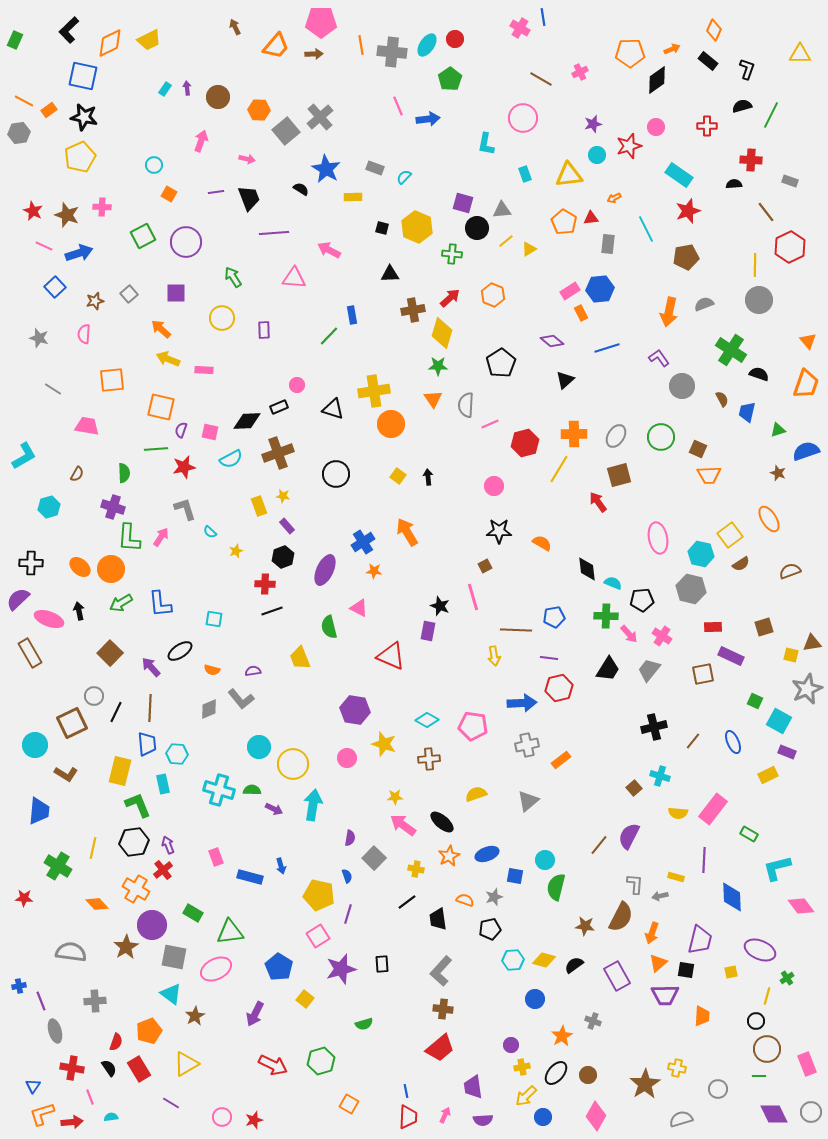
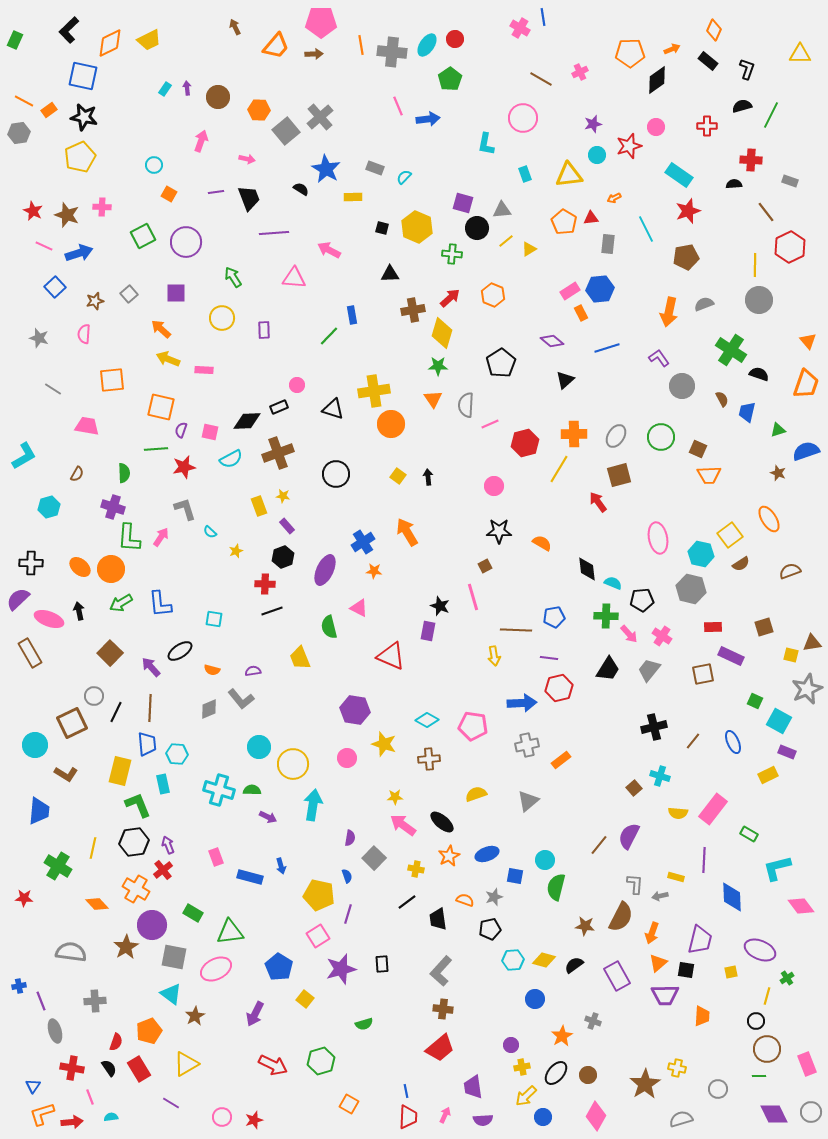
purple arrow at (274, 809): moved 6 px left, 8 px down
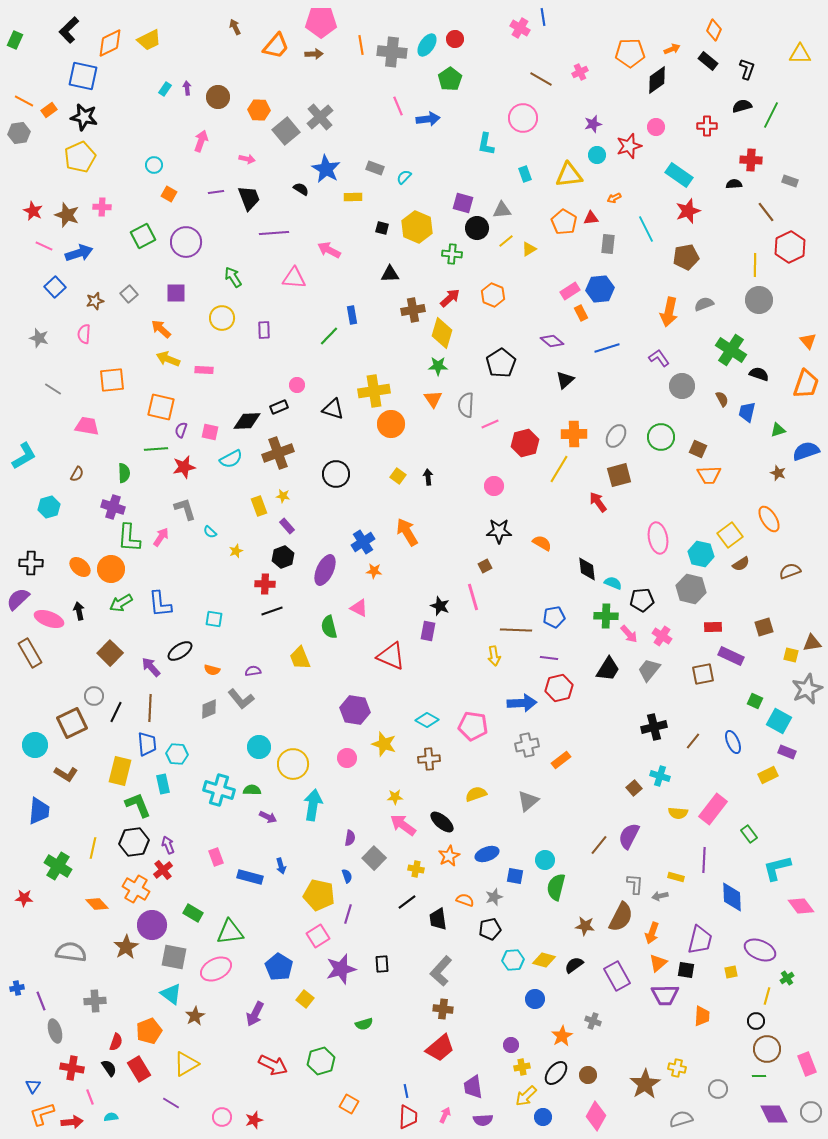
green rectangle at (749, 834): rotated 24 degrees clockwise
blue cross at (19, 986): moved 2 px left, 2 px down
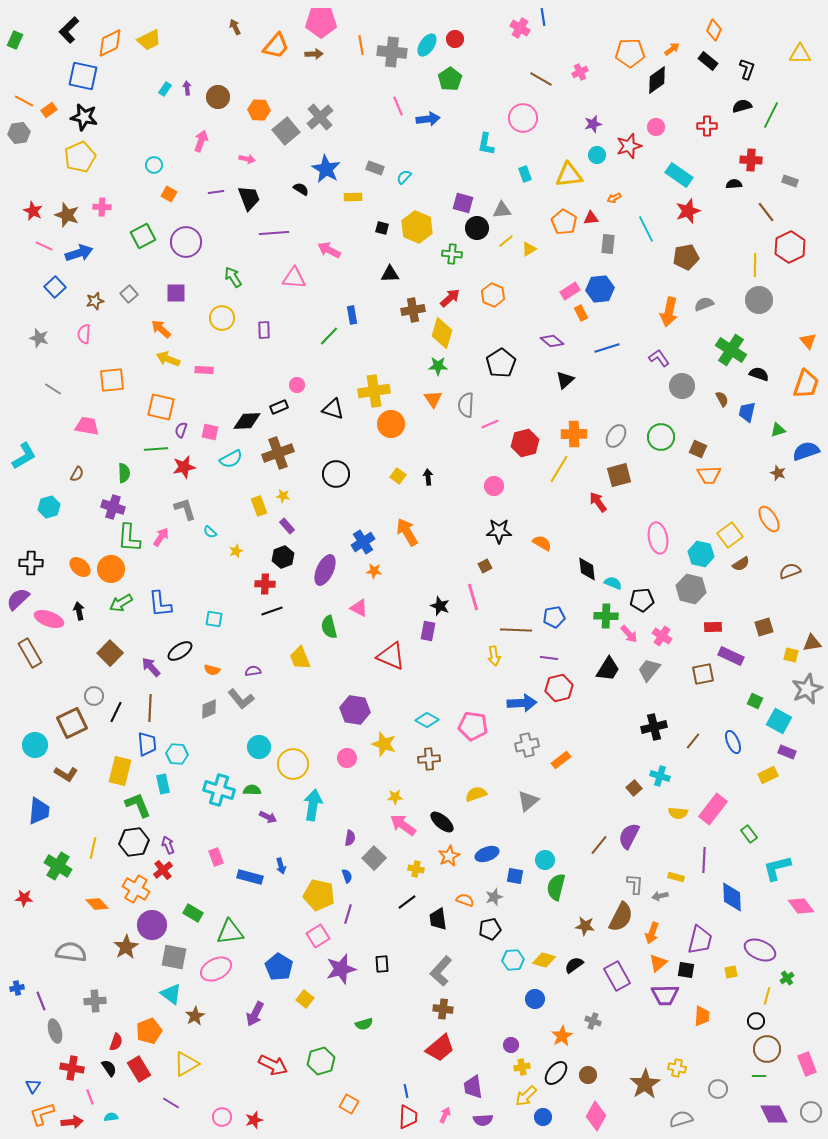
orange arrow at (672, 49): rotated 14 degrees counterclockwise
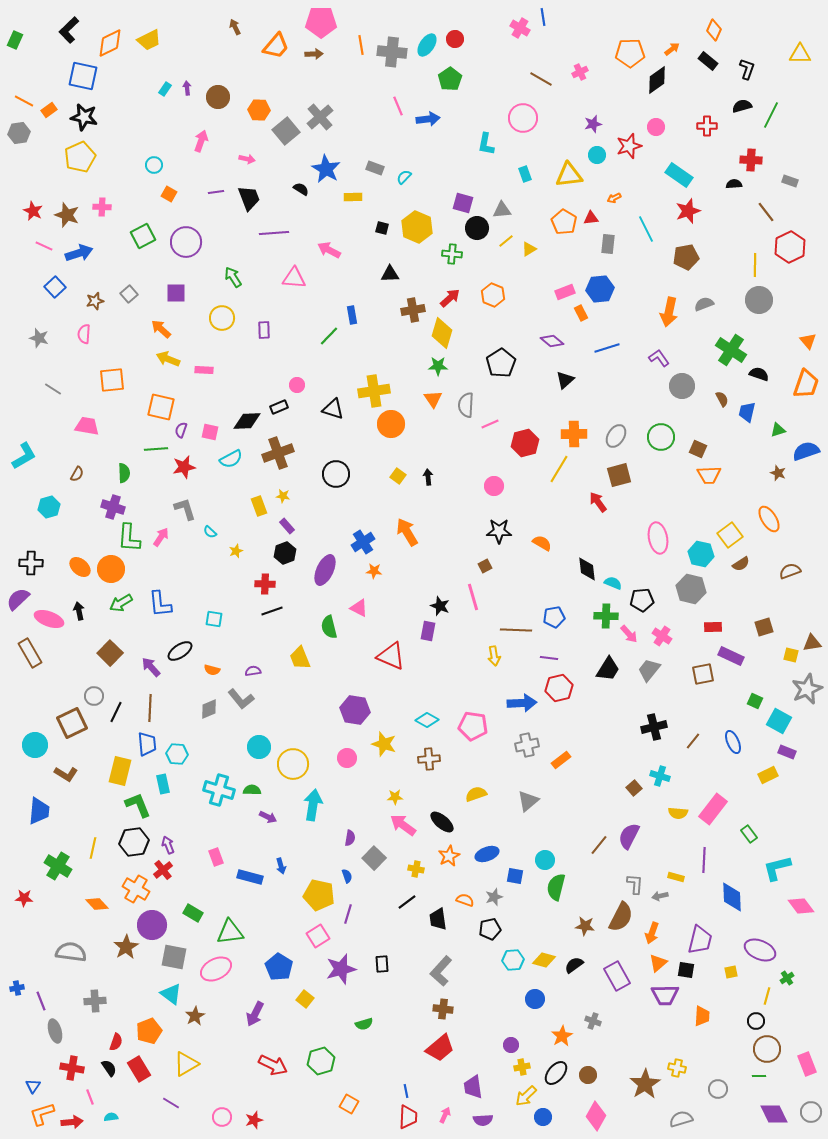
pink rectangle at (570, 291): moved 5 px left, 1 px down; rotated 12 degrees clockwise
black hexagon at (283, 557): moved 2 px right, 4 px up
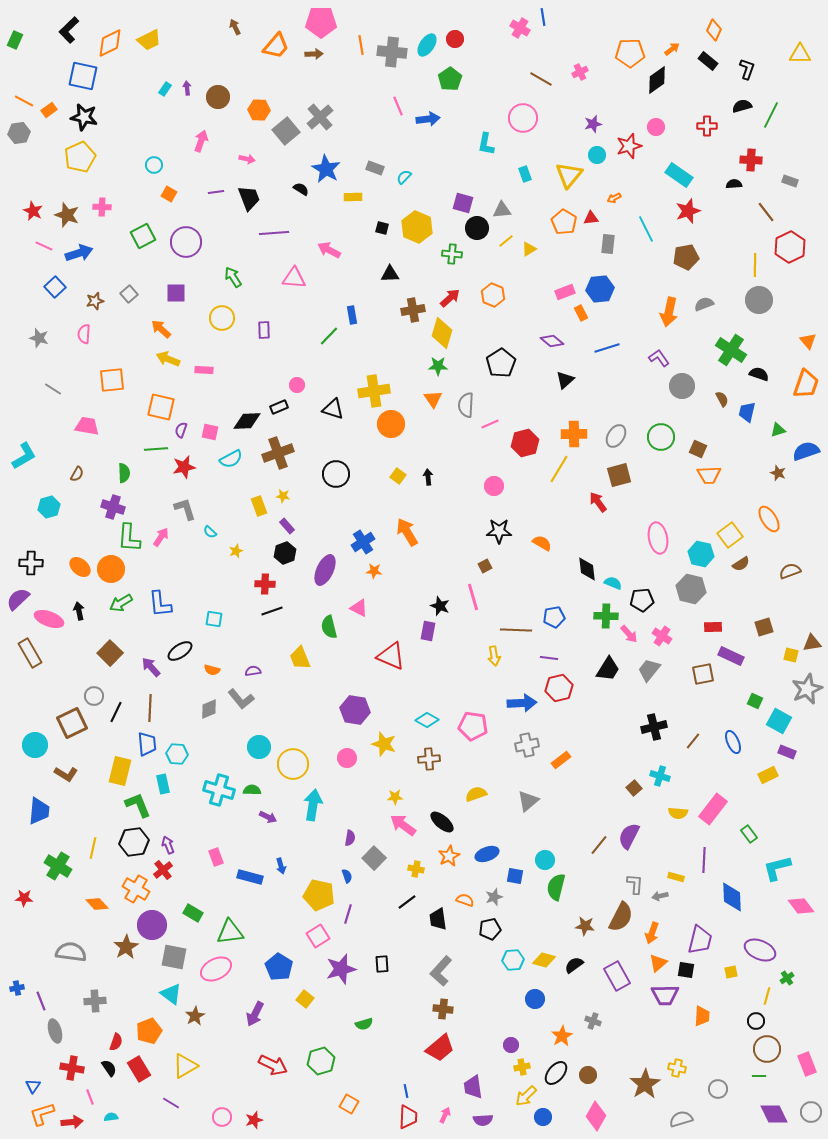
yellow triangle at (569, 175): rotated 44 degrees counterclockwise
yellow triangle at (186, 1064): moved 1 px left, 2 px down
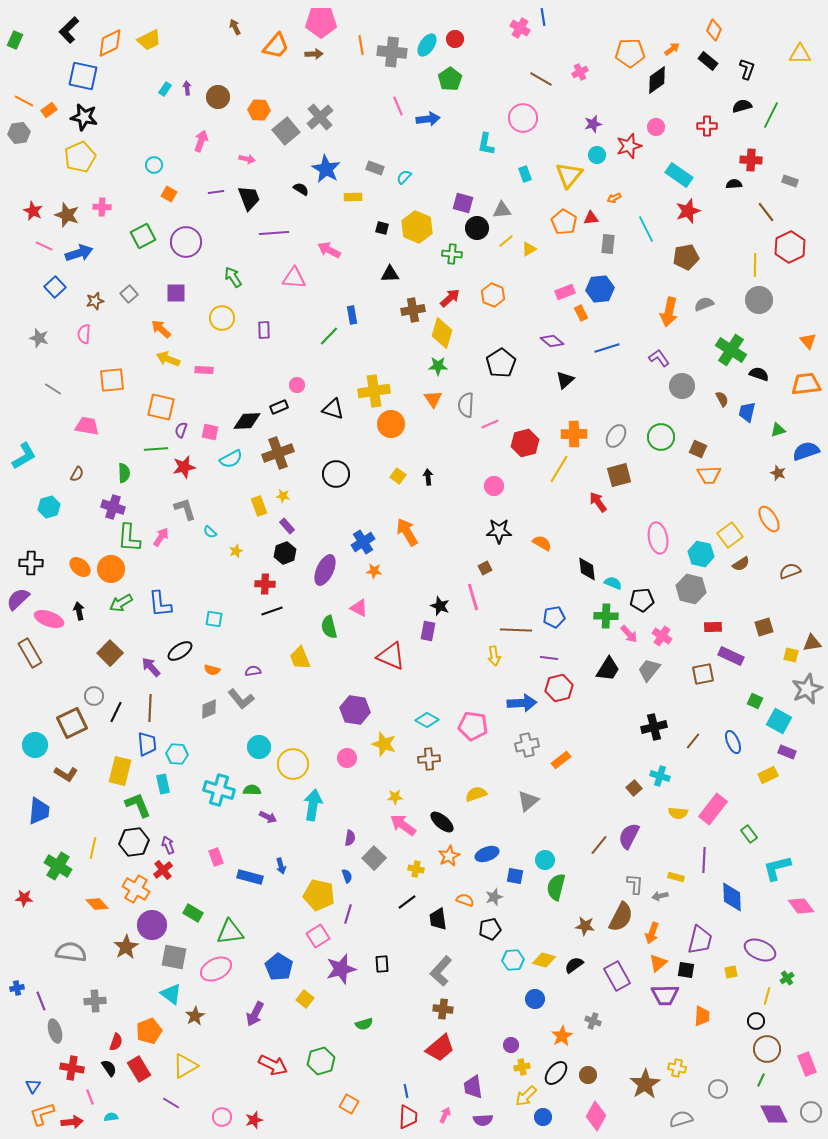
orange trapezoid at (806, 384): rotated 116 degrees counterclockwise
brown square at (485, 566): moved 2 px down
green line at (759, 1076): moved 2 px right, 4 px down; rotated 64 degrees counterclockwise
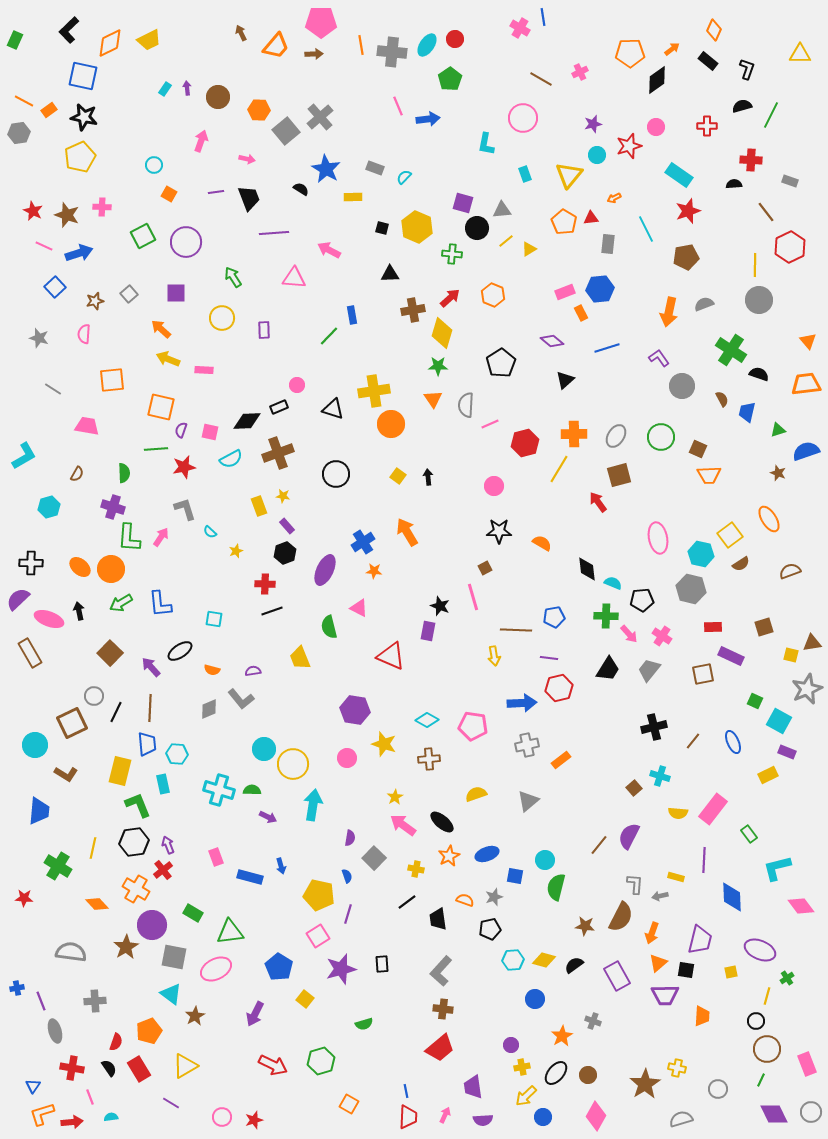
brown arrow at (235, 27): moved 6 px right, 6 px down
cyan circle at (259, 747): moved 5 px right, 2 px down
yellow star at (395, 797): rotated 28 degrees counterclockwise
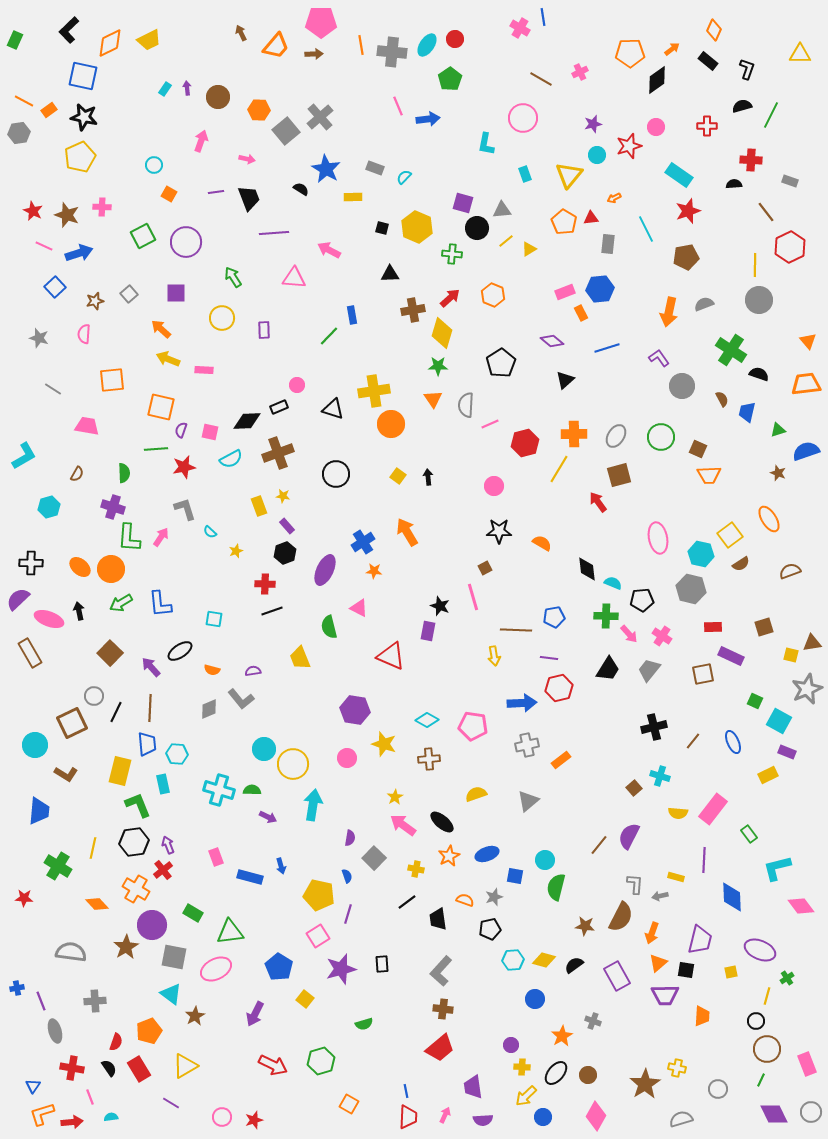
yellow cross at (522, 1067): rotated 14 degrees clockwise
